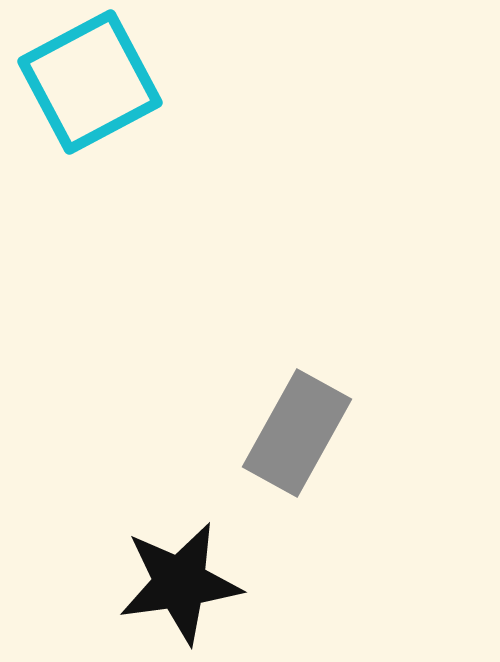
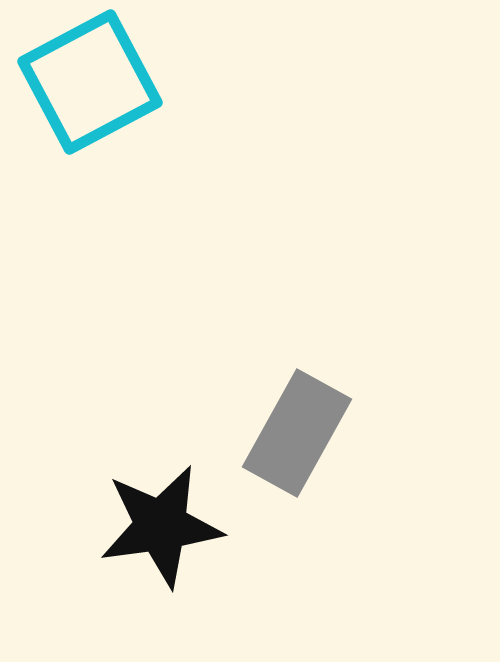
black star: moved 19 px left, 57 px up
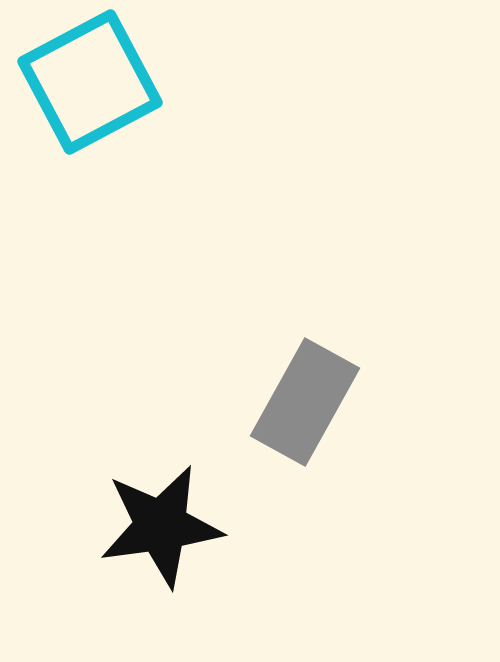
gray rectangle: moved 8 px right, 31 px up
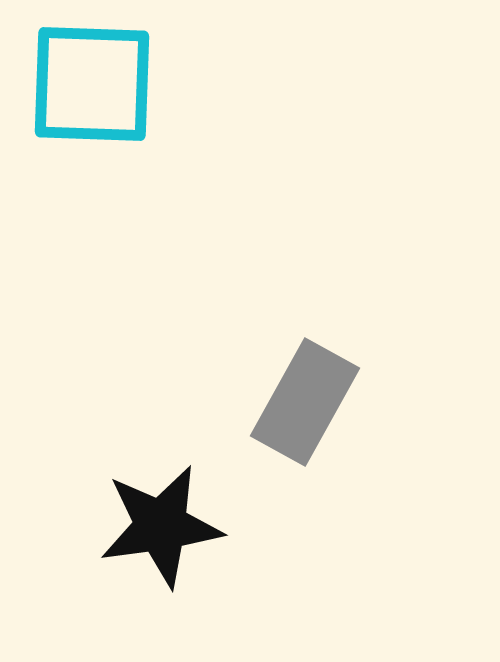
cyan square: moved 2 px right, 2 px down; rotated 30 degrees clockwise
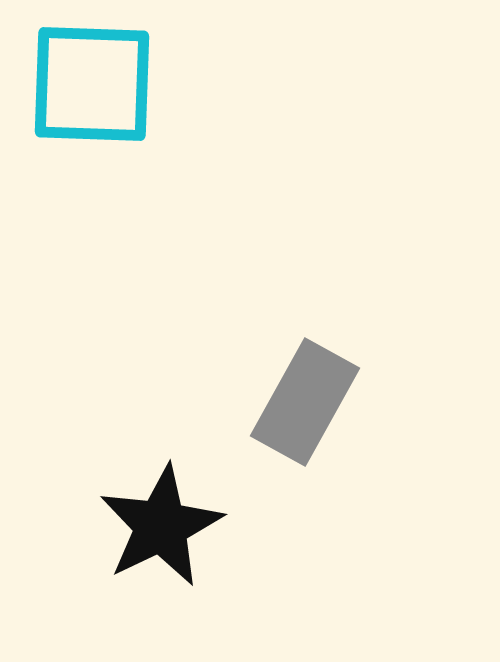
black star: rotated 18 degrees counterclockwise
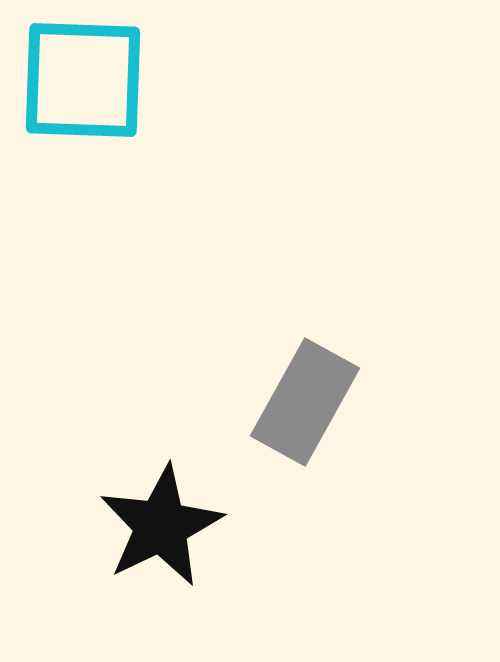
cyan square: moved 9 px left, 4 px up
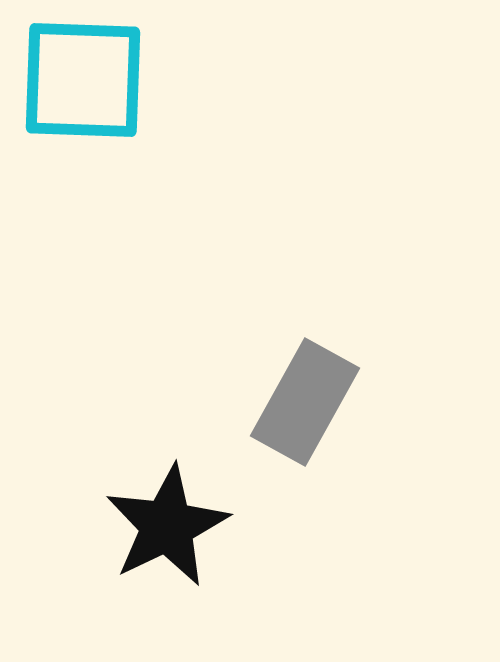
black star: moved 6 px right
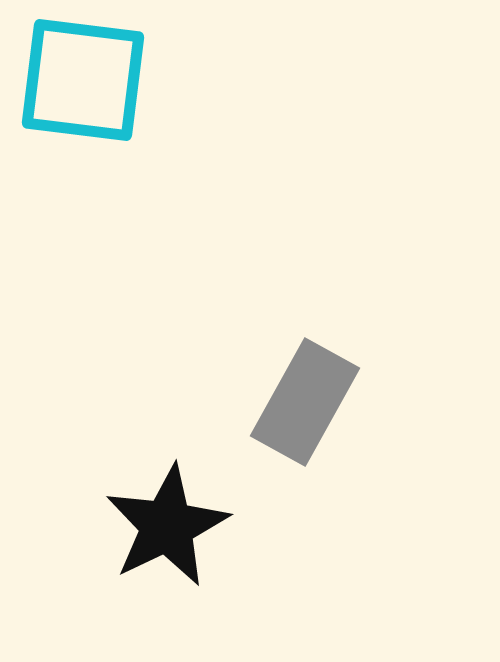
cyan square: rotated 5 degrees clockwise
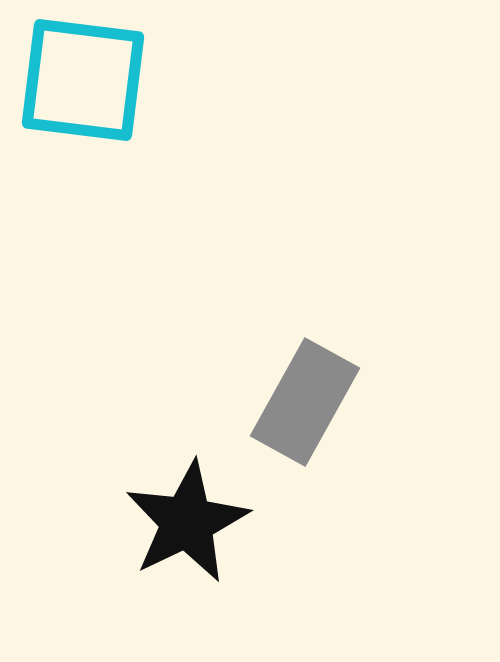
black star: moved 20 px right, 4 px up
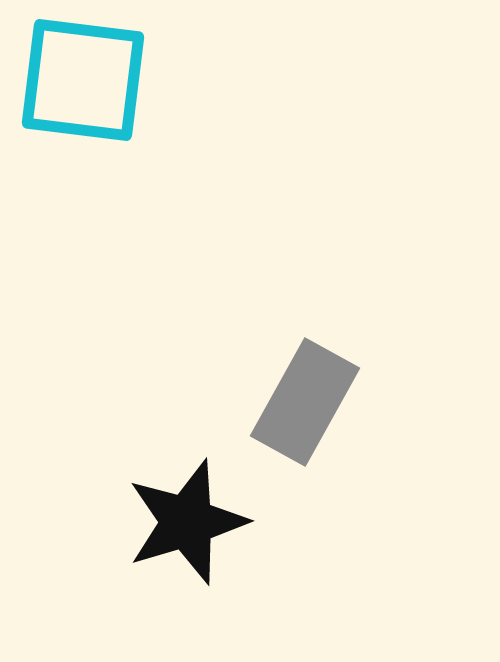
black star: rotated 9 degrees clockwise
